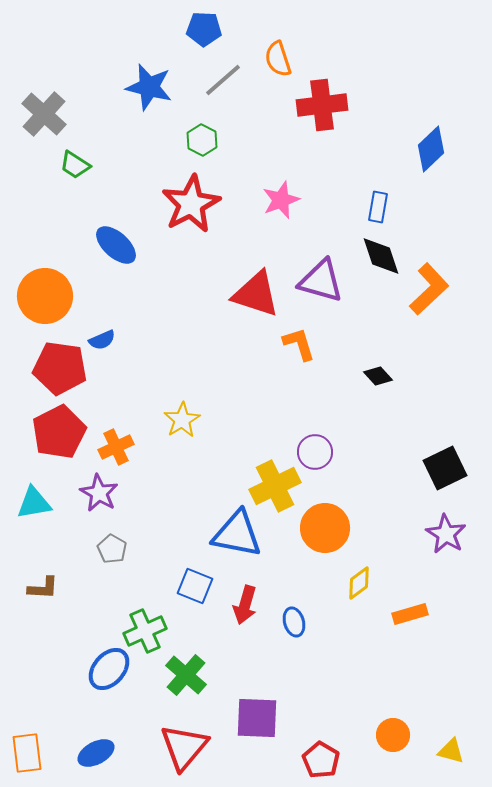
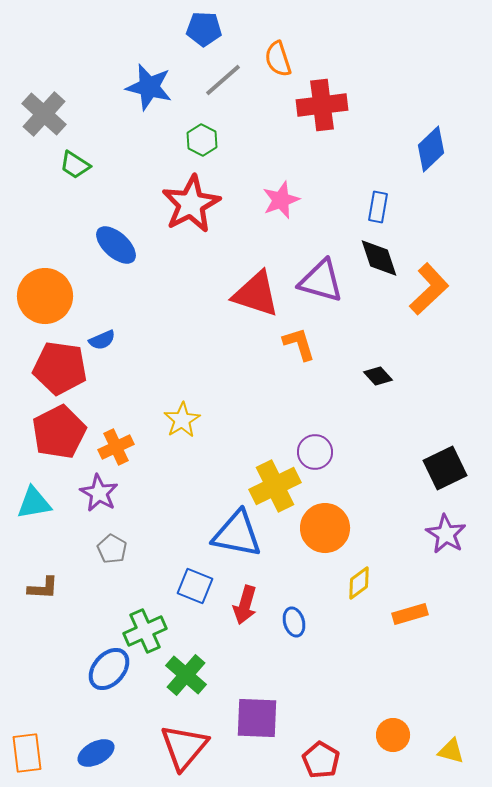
black diamond at (381, 256): moved 2 px left, 2 px down
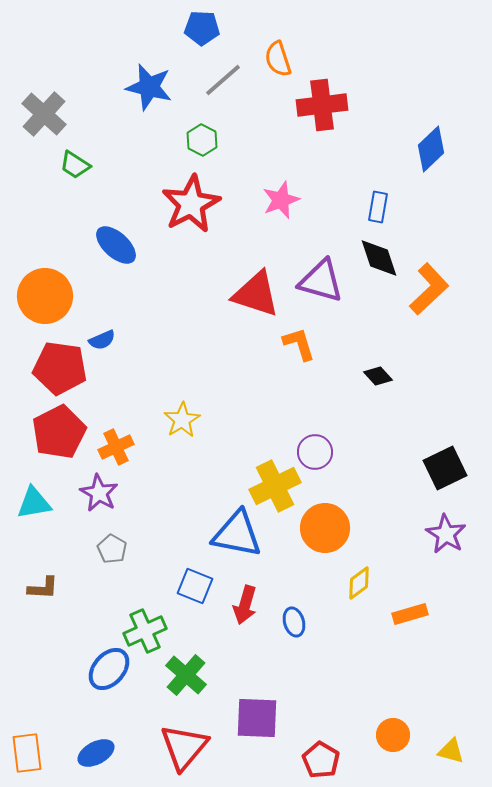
blue pentagon at (204, 29): moved 2 px left, 1 px up
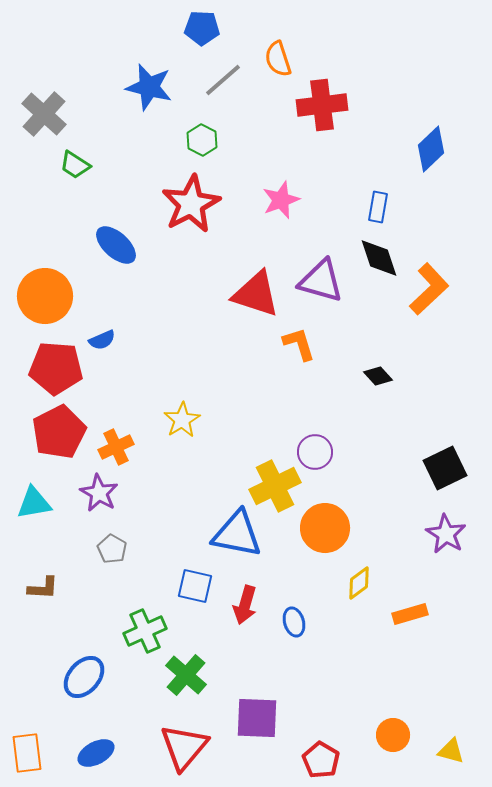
red pentagon at (60, 368): moved 4 px left; rotated 4 degrees counterclockwise
blue square at (195, 586): rotated 9 degrees counterclockwise
blue ellipse at (109, 669): moved 25 px left, 8 px down
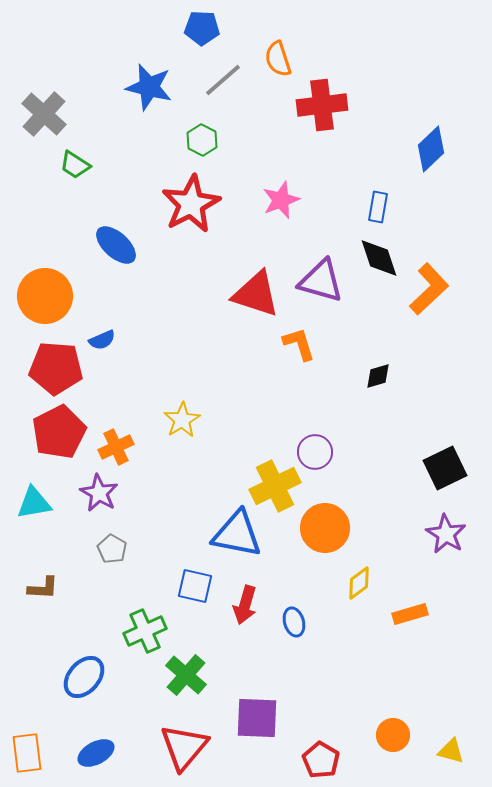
black diamond at (378, 376): rotated 64 degrees counterclockwise
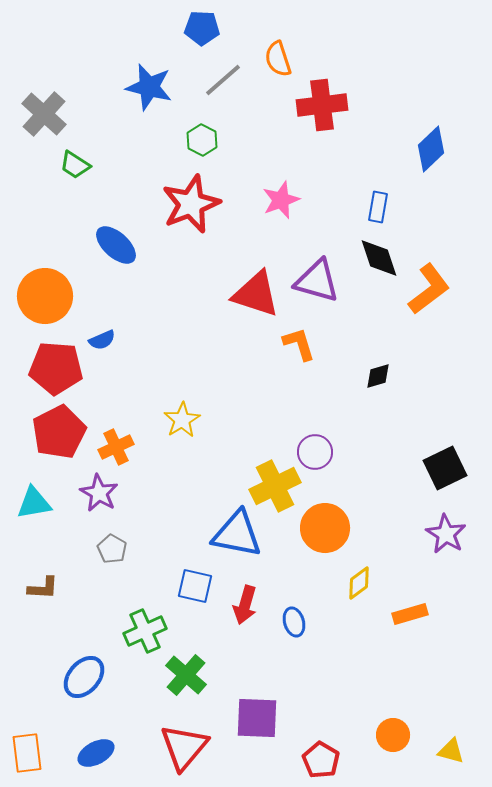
red star at (191, 204): rotated 6 degrees clockwise
purple triangle at (321, 281): moved 4 px left
orange L-shape at (429, 289): rotated 6 degrees clockwise
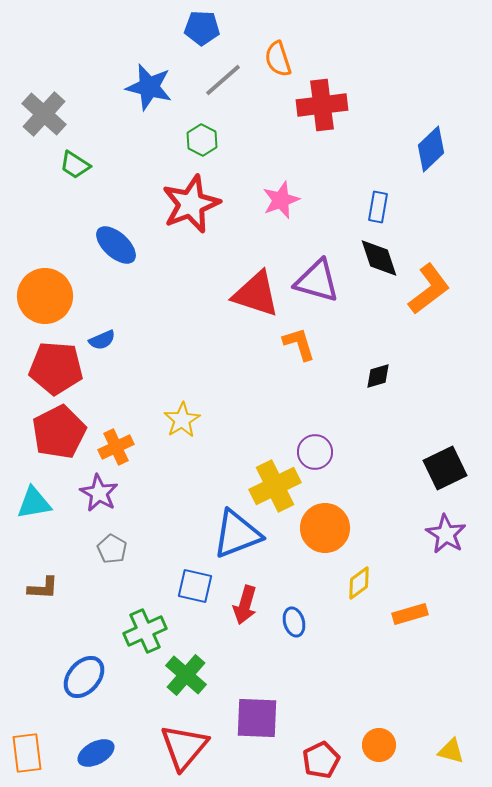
blue triangle at (237, 534): rotated 32 degrees counterclockwise
orange circle at (393, 735): moved 14 px left, 10 px down
red pentagon at (321, 760): rotated 15 degrees clockwise
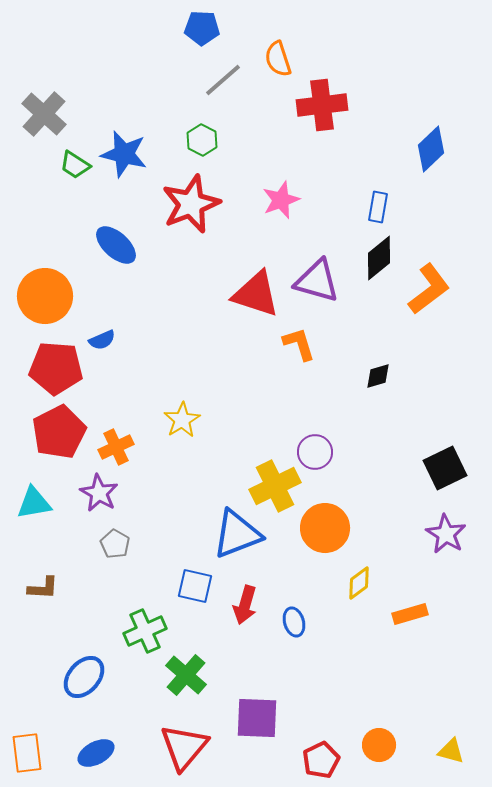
blue star at (149, 87): moved 25 px left, 67 px down
black diamond at (379, 258): rotated 69 degrees clockwise
gray pentagon at (112, 549): moved 3 px right, 5 px up
